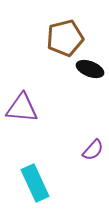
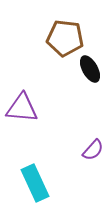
brown pentagon: rotated 21 degrees clockwise
black ellipse: rotated 40 degrees clockwise
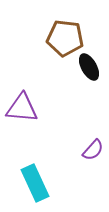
black ellipse: moved 1 px left, 2 px up
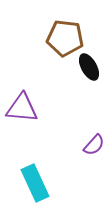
purple semicircle: moved 1 px right, 5 px up
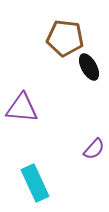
purple semicircle: moved 4 px down
